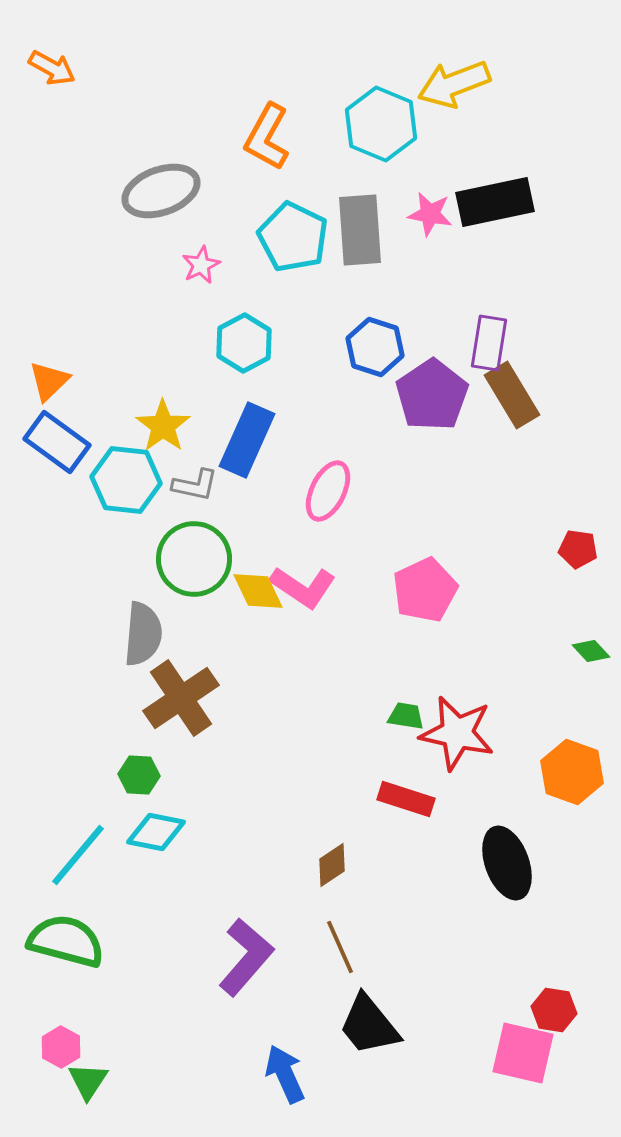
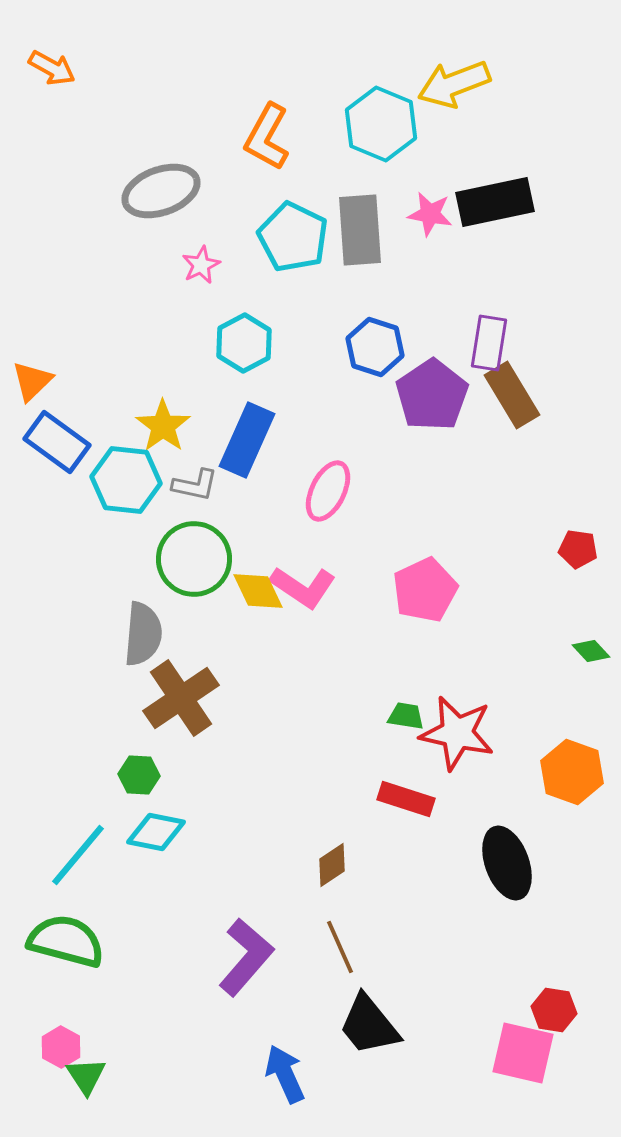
orange triangle at (49, 381): moved 17 px left
green triangle at (88, 1081): moved 2 px left, 5 px up; rotated 6 degrees counterclockwise
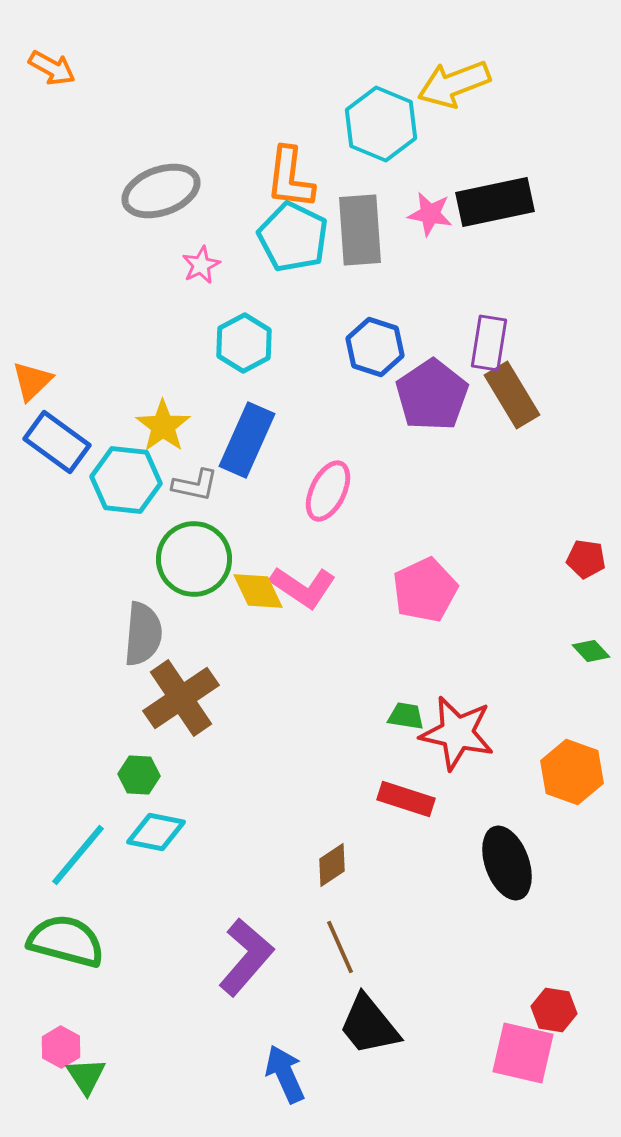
orange L-shape at (267, 137): moved 23 px right, 41 px down; rotated 22 degrees counterclockwise
red pentagon at (578, 549): moved 8 px right, 10 px down
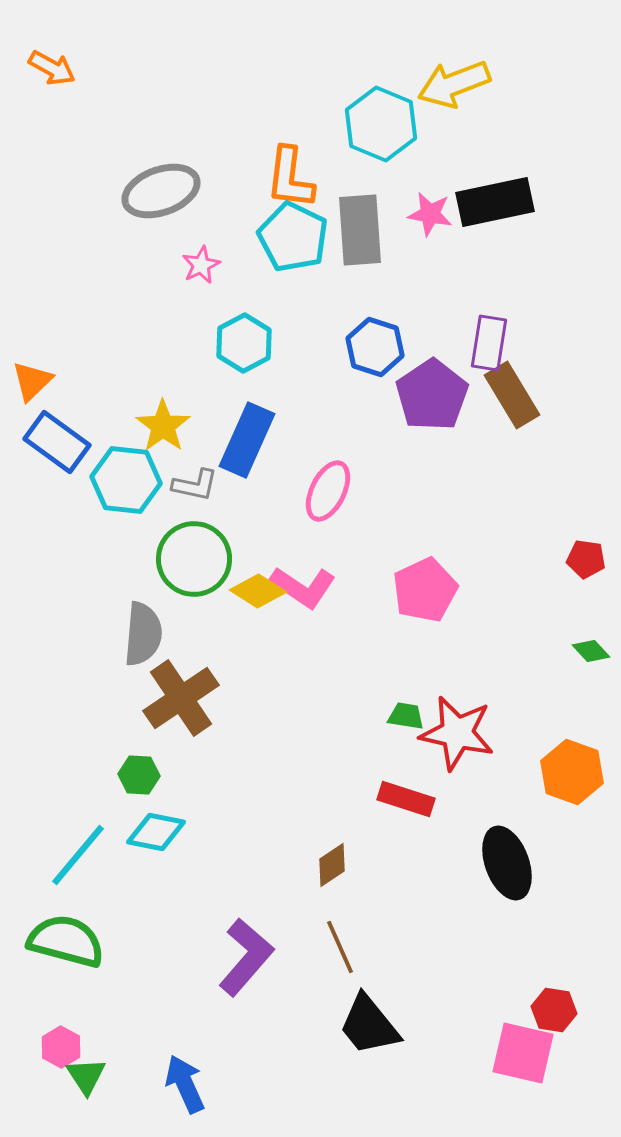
yellow diamond at (258, 591): rotated 32 degrees counterclockwise
blue arrow at (285, 1074): moved 100 px left, 10 px down
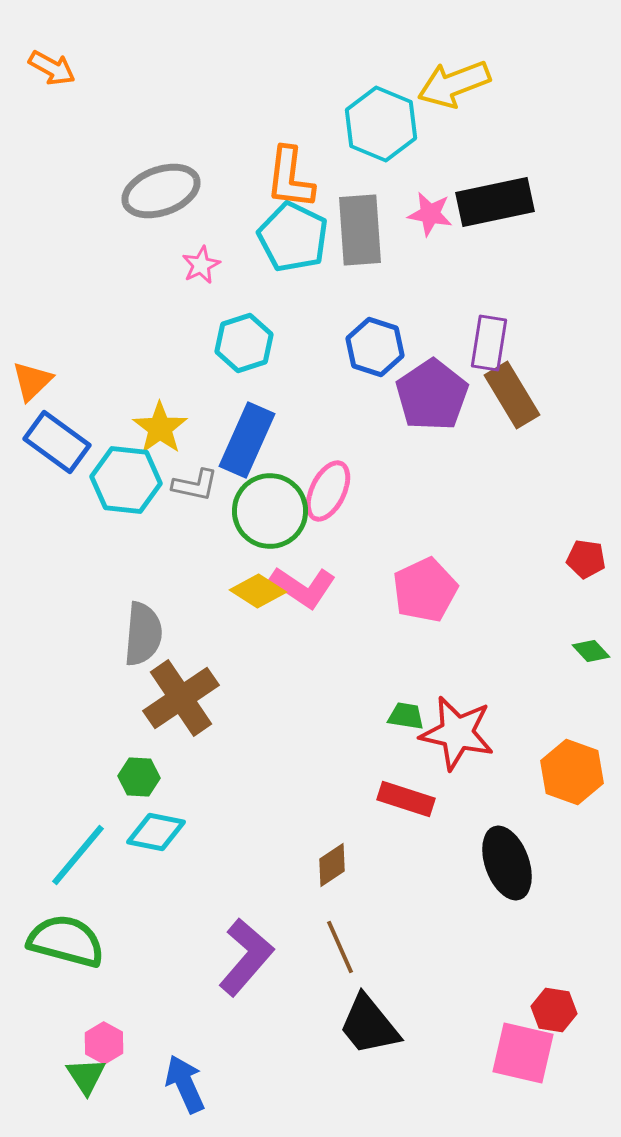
cyan hexagon at (244, 343): rotated 10 degrees clockwise
yellow star at (163, 426): moved 3 px left, 2 px down
green circle at (194, 559): moved 76 px right, 48 px up
green hexagon at (139, 775): moved 2 px down
pink hexagon at (61, 1047): moved 43 px right, 4 px up
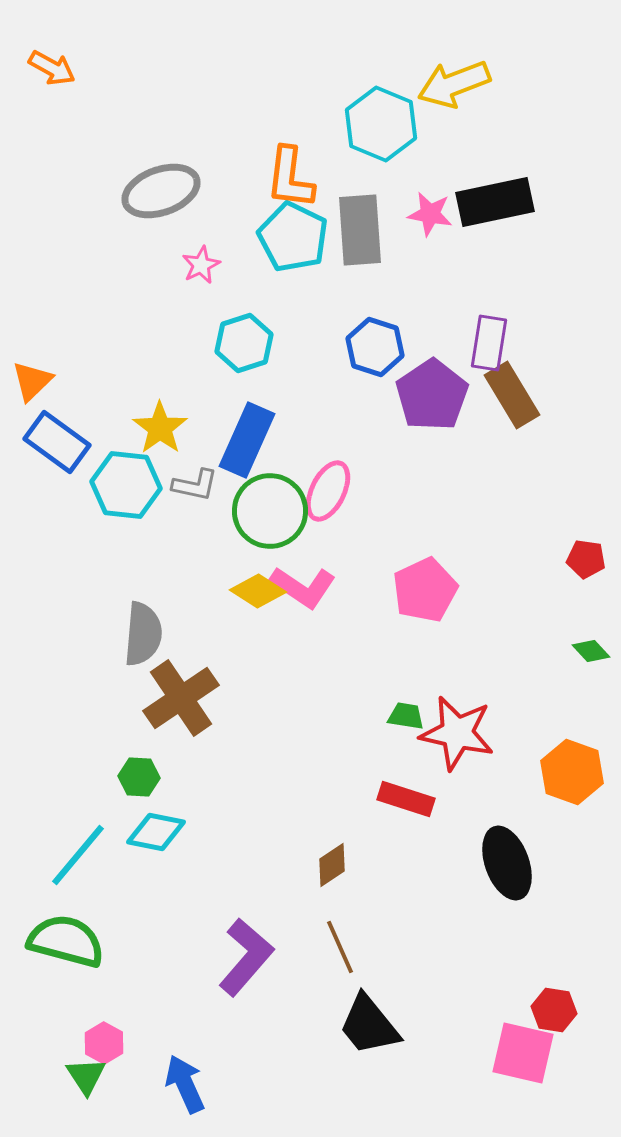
cyan hexagon at (126, 480): moved 5 px down
